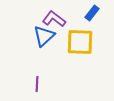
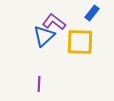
purple L-shape: moved 3 px down
purple line: moved 2 px right
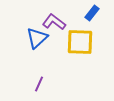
blue triangle: moved 7 px left, 2 px down
purple line: rotated 21 degrees clockwise
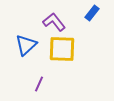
purple L-shape: rotated 15 degrees clockwise
blue triangle: moved 11 px left, 7 px down
yellow square: moved 18 px left, 7 px down
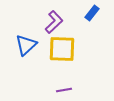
purple L-shape: rotated 85 degrees clockwise
purple line: moved 25 px right, 6 px down; rotated 56 degrees clockwise
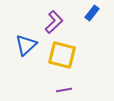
yellow square: moved 6 px down; rotated 12 degrees clockwise
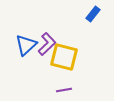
blue rectangle: moved 1 px right, 1 px down
purple L-shape: moved 7 px left, 22 px down
yellow square: moved 2 px right, 2 px down
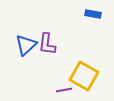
blue rectangle: rotated 63 degrees clockwise
purple L-shape: rotated 140 degrees clockwise
yellow square: moved 20 px right, 19 px down; rotated 16 degrees clockwise
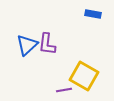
blue triangle: moved 1 px right
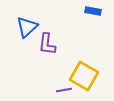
blue rectangle: moved 3 px up
blue triangle: moved 18 px up
